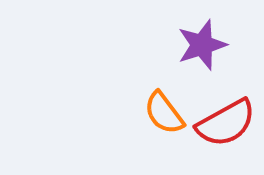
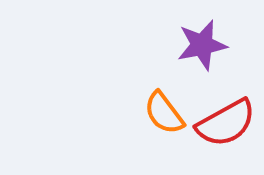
purple star: rotated 6 degrees clockwise
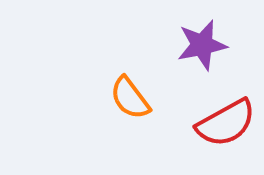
orange semicircle: moved 34 px left, 15 px up
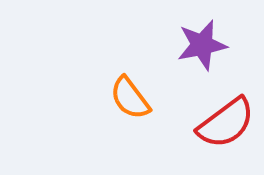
red semicircle: rotated 8 degrees counterclockwise
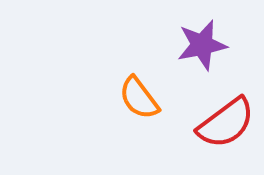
orange semicircle: moved 9 px right
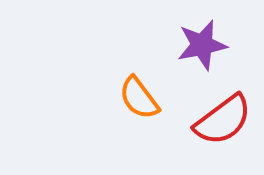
red semicircle: moved 3 px left, 3 px up
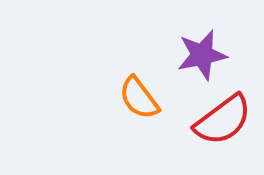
purple star: moved 10 px down
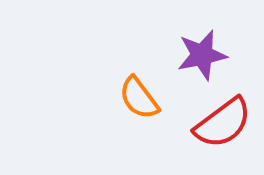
red semicircle: moved 3 px down
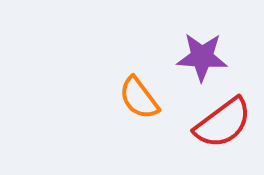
purple star: moved 2 px down; rotated 15 degrees clockwise
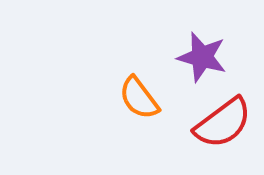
purple star: rotated 12 degrees clockwise
